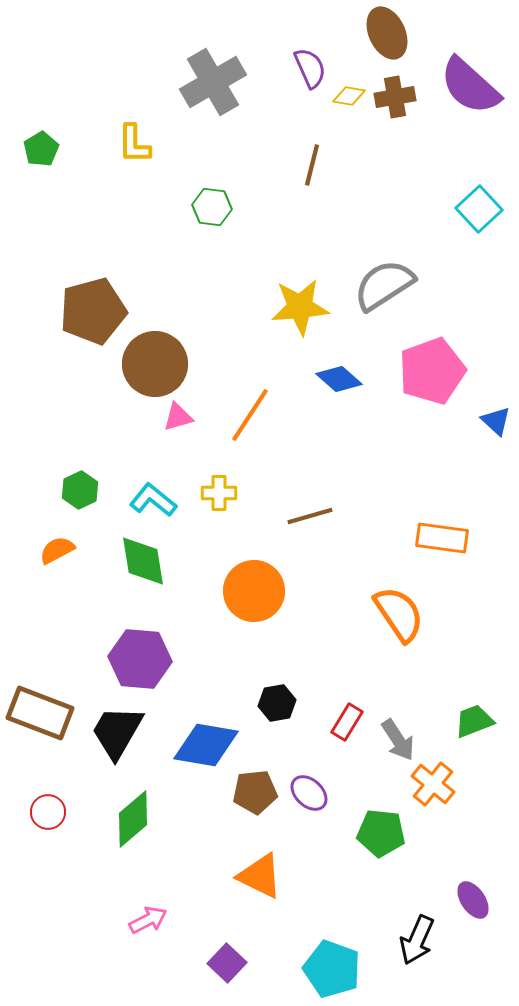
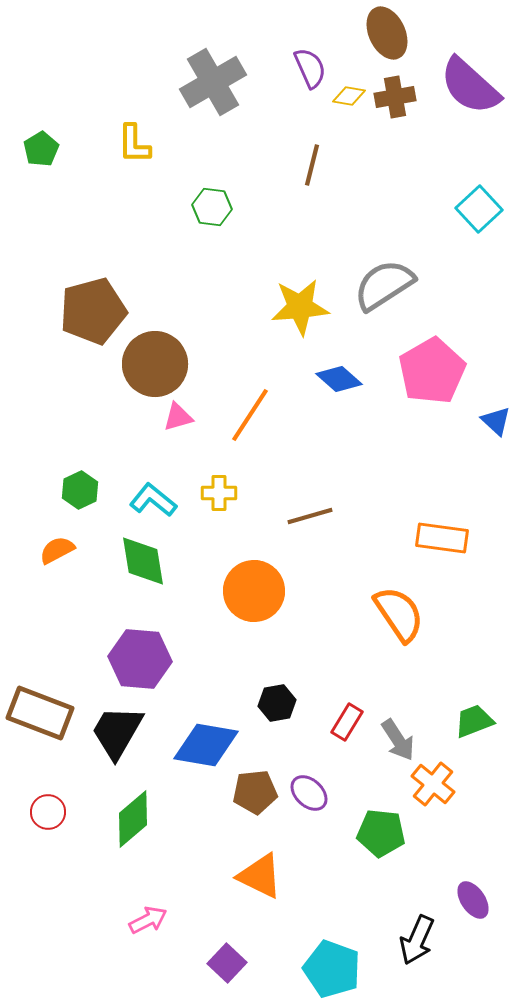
pink pentagon at (432, 371): rotated 10 degrees counterclockwise
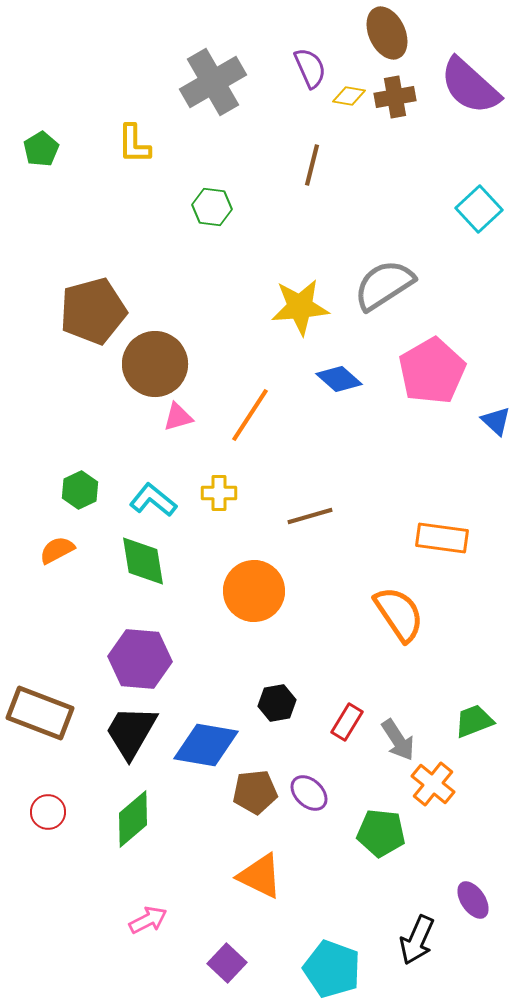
black trapezoid at (117, 732): moved 14 px right
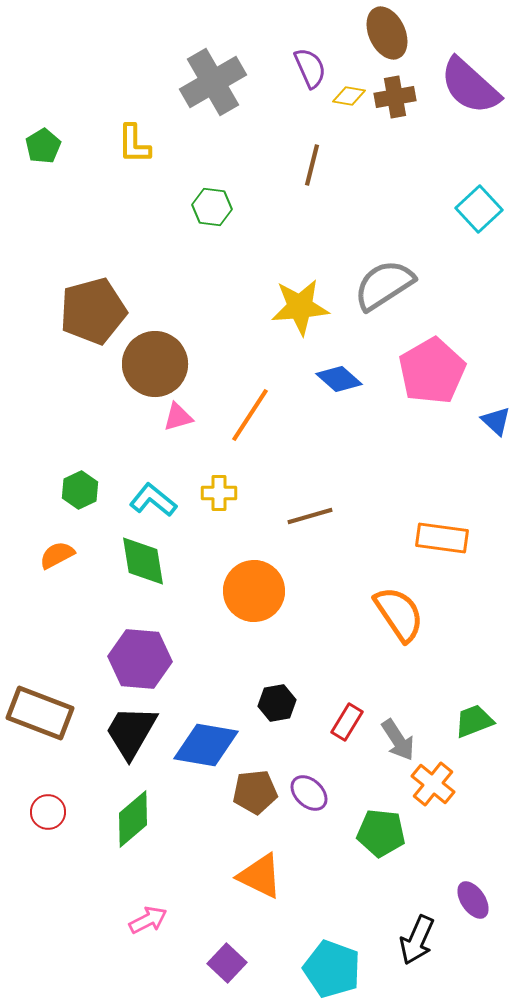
green pentagon at (41, 149): moved 2 px right, 3 px up
orange semicircle at (57, 550): moved 5 px down
